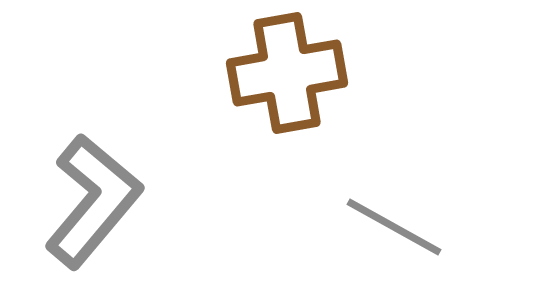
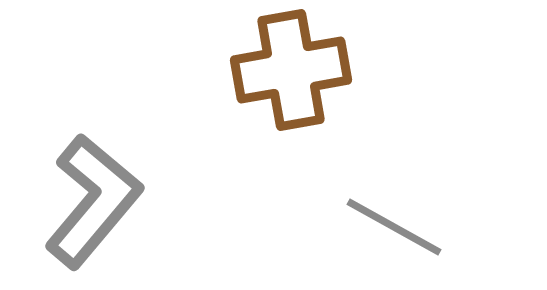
brown cross: moved 4 px right, 3 px up
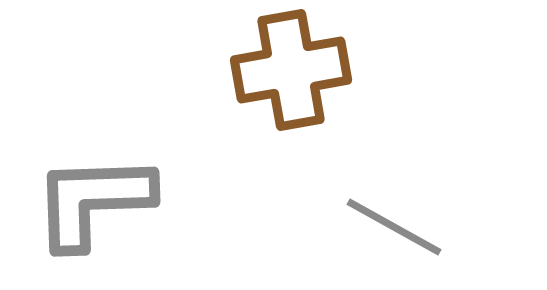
gray L-shape: rotated 132 degrees counterclockwise
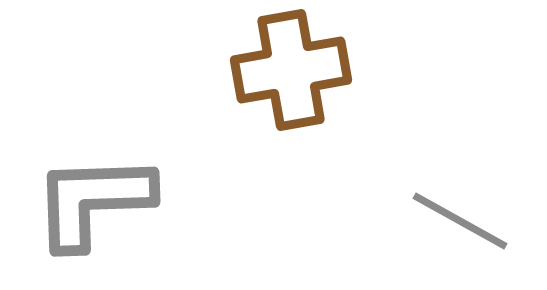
gray line: moved 66 px right, 6 px up
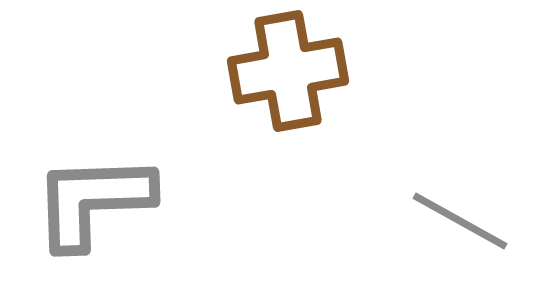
brown cross: moved 3 px left, 1 px down
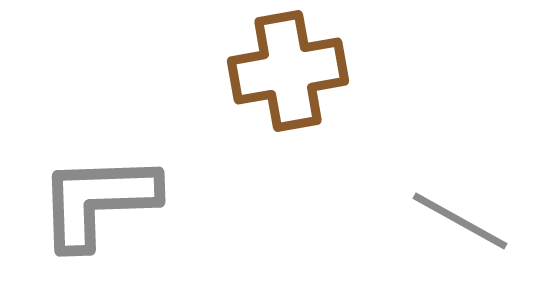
gray L-shape: moved 5 px right
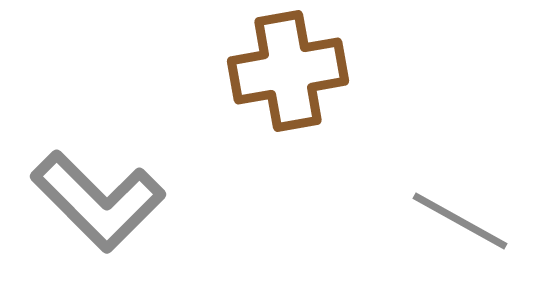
gray L-shape: rotated 133 degrees counterclockwise
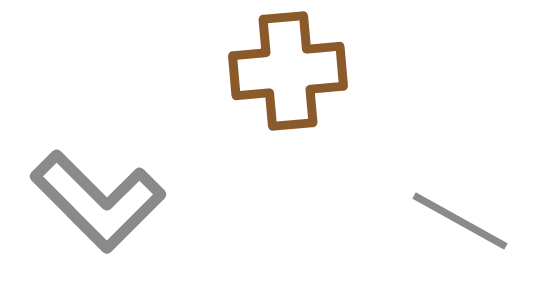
brown cross: rotated 5 degrees clockwise
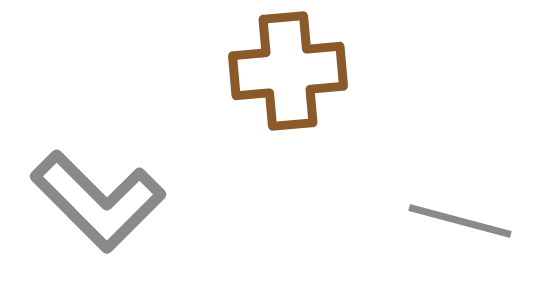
gray line: rotated 14 degrees counterclockwise
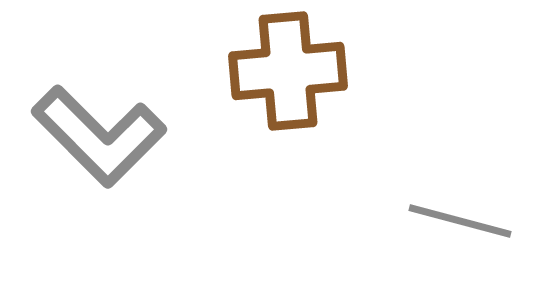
gray L-shape: moved 1 px right, 65 px up
